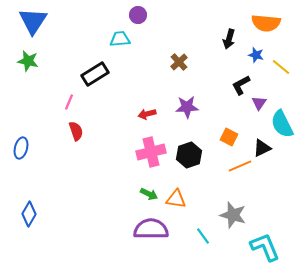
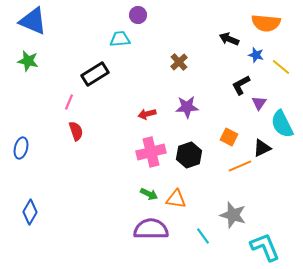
blue triangle: rotated 40 degrees counterclockwise
black arrow: rotated 96 degrees clockwise
blue diamond: moved 1 px right, 2 px up
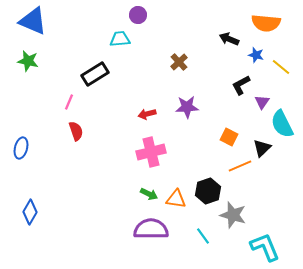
purple triangle: moved 3 px right, 1 px up
black triangle: rotated 18 degrees counterclockwise
black hexagon: moved 19 px right, 36 px down
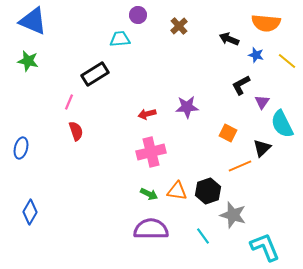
brown cross: moved 36 px up
yellow line: moved 6 px right, 6 px up
orange square: moved 1 px left, 4 px up
orange triangle: moved 1 px right, 8 px up
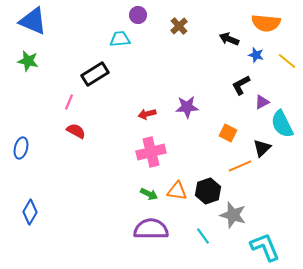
purple triangle: rotated 28 degrees clockwise
red semicircle: rotated 42 degrees counterclockwise
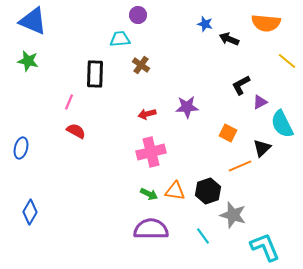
brown cross: moved 38 px left, 39 px down; rotated 12 degrees counterclockwise
blue star: moved 51 px left, 31 px up
black rectangle: rotated 56 degrees counterclockwise
purple triangle: moved 2 px left
orange triangle: moved 2 px left
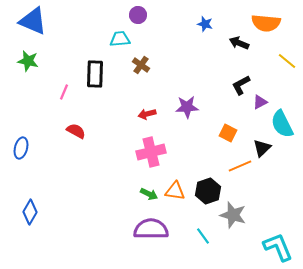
black arrow: moved 10 px right, 4 px down
pink line: moved 5 px left, 10 px up
cyan L-shape: moved 13 px right
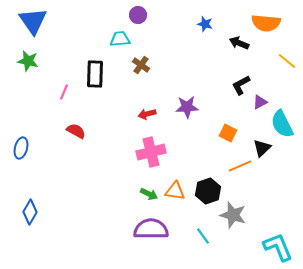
blue triangle: rotated 32 degrees clockwise
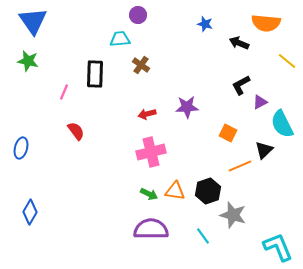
red semicircle: rotated 24 degrees clockwise
black triangle: moved 2 px right, 2 px down
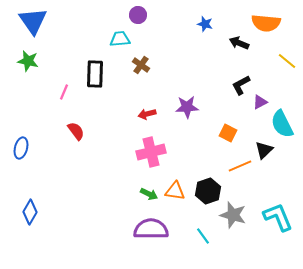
cyan L-shape: moved 30 px up
